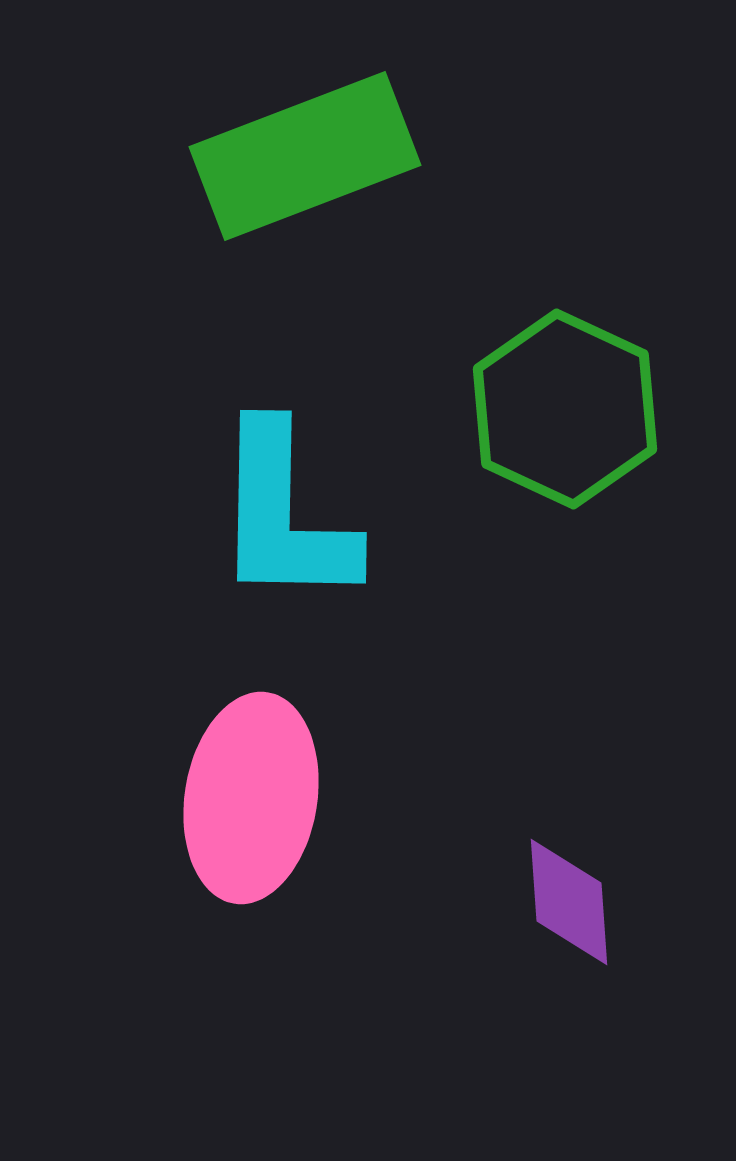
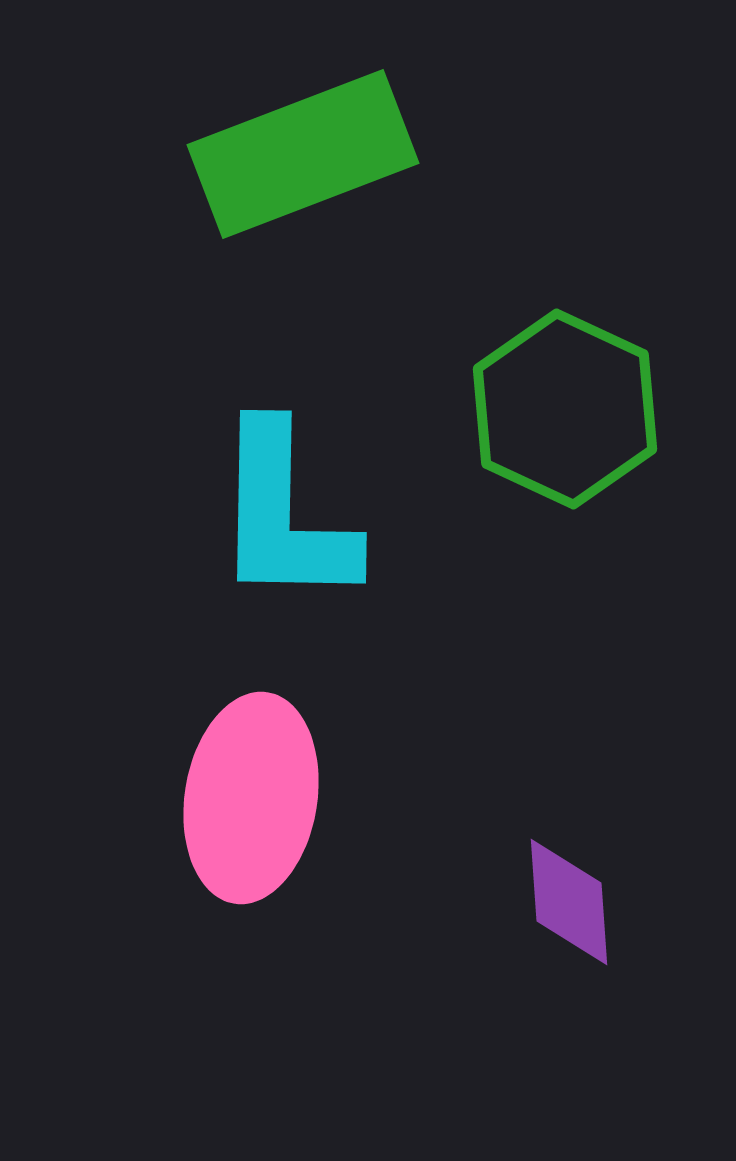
green rectangle: moved 2 px left, 2 px up
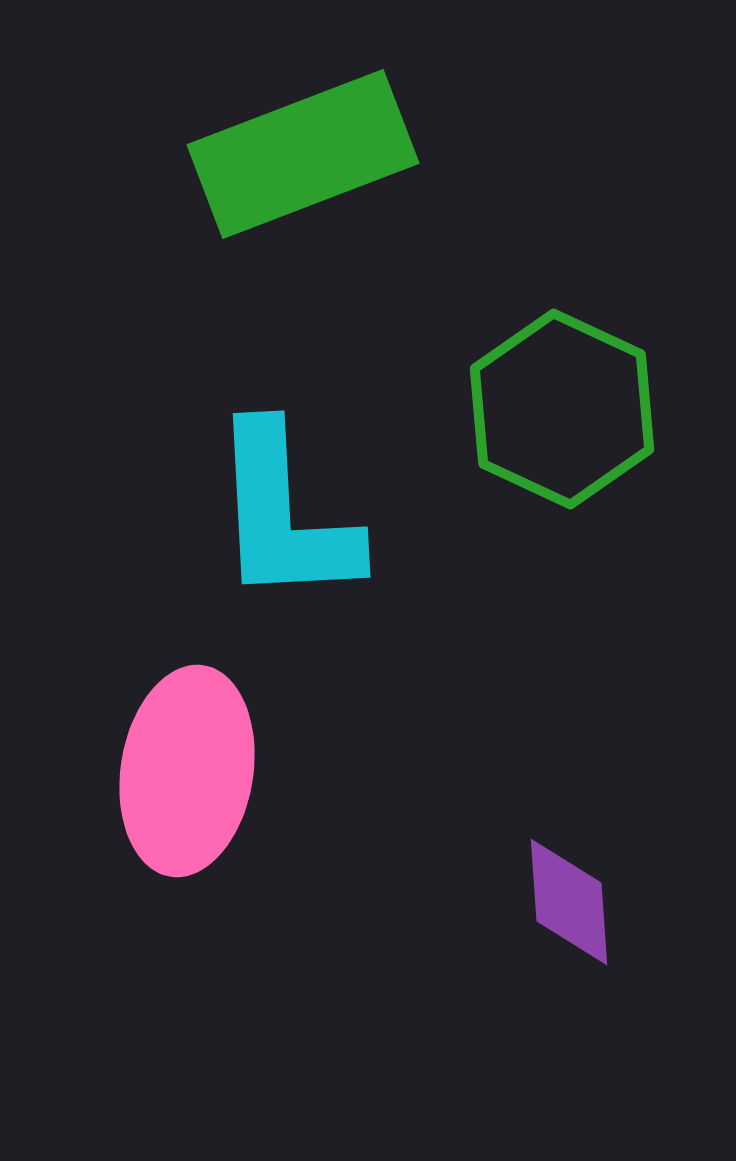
green hexagon: moved 3 px left
cyan L-shape: rotated 4 degrees counterclockwise
pink ellipse: moved 64 px left, 27 px up
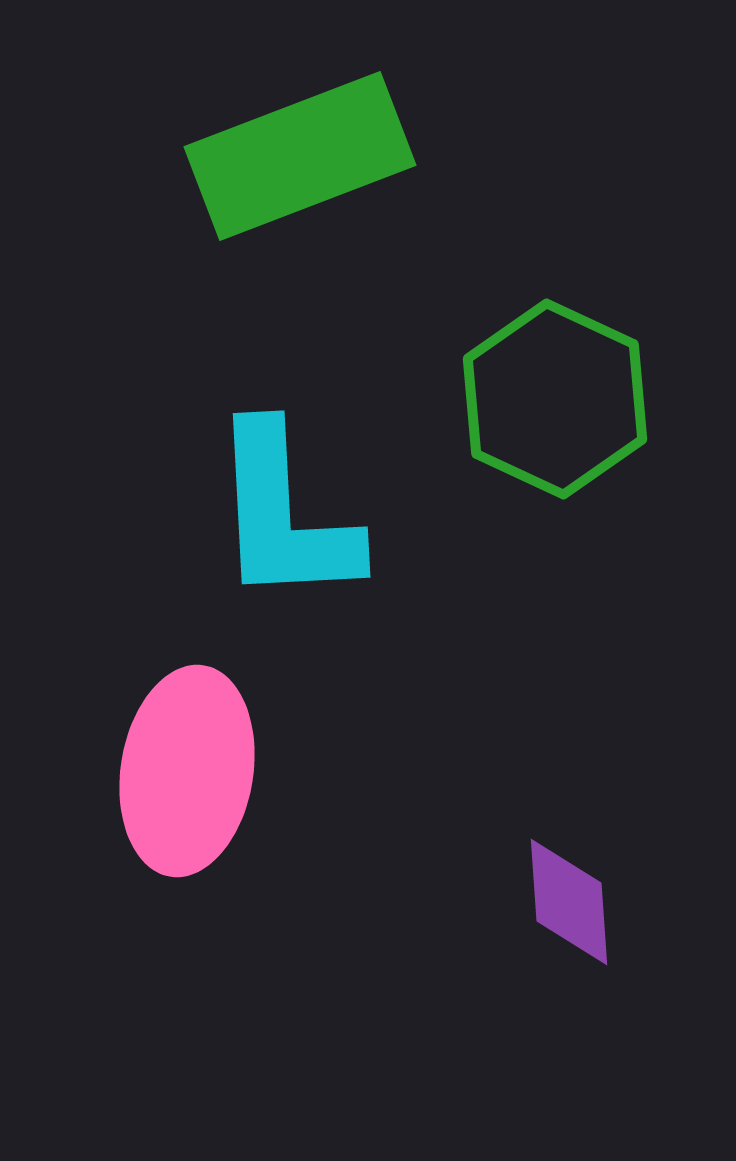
green rectangle: moved 3 px left, 2 px down
green hexagon: moved 7 px left, 10 px up
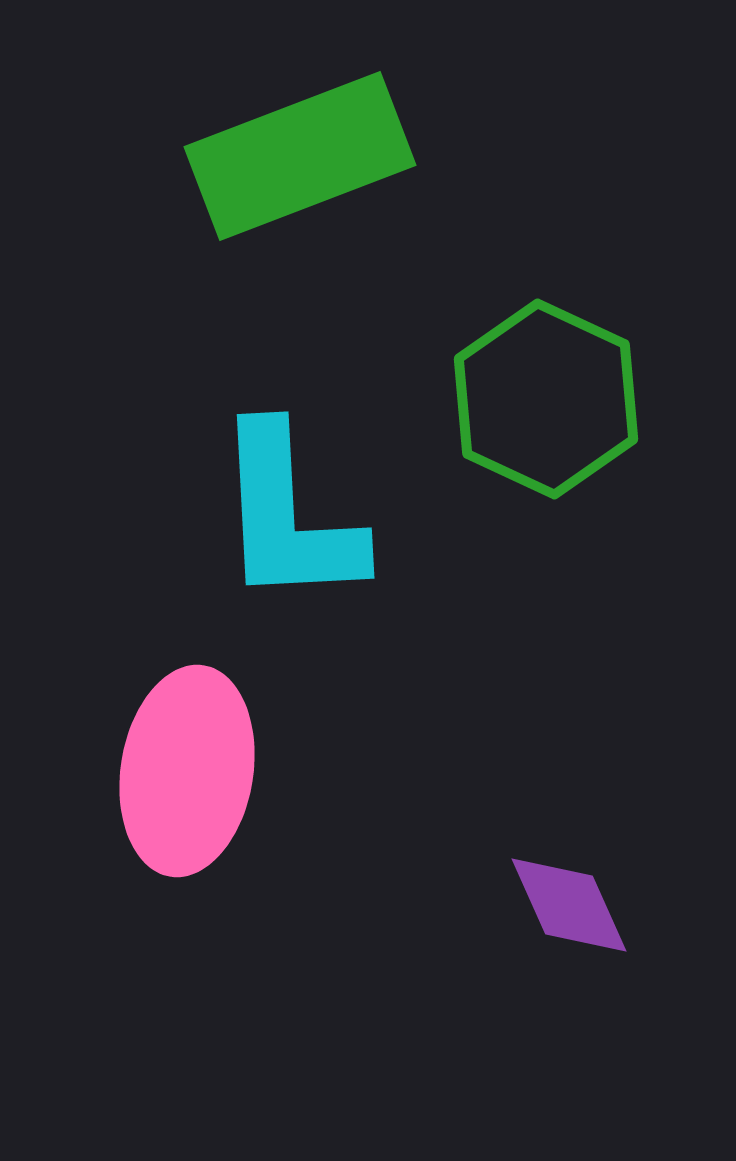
green hexagon: moved 9 px left
cyan L-shape: moved 4 px right, 1 px down
purple diamond: moved 3 px down; rotated 20 degrees counterclockwise
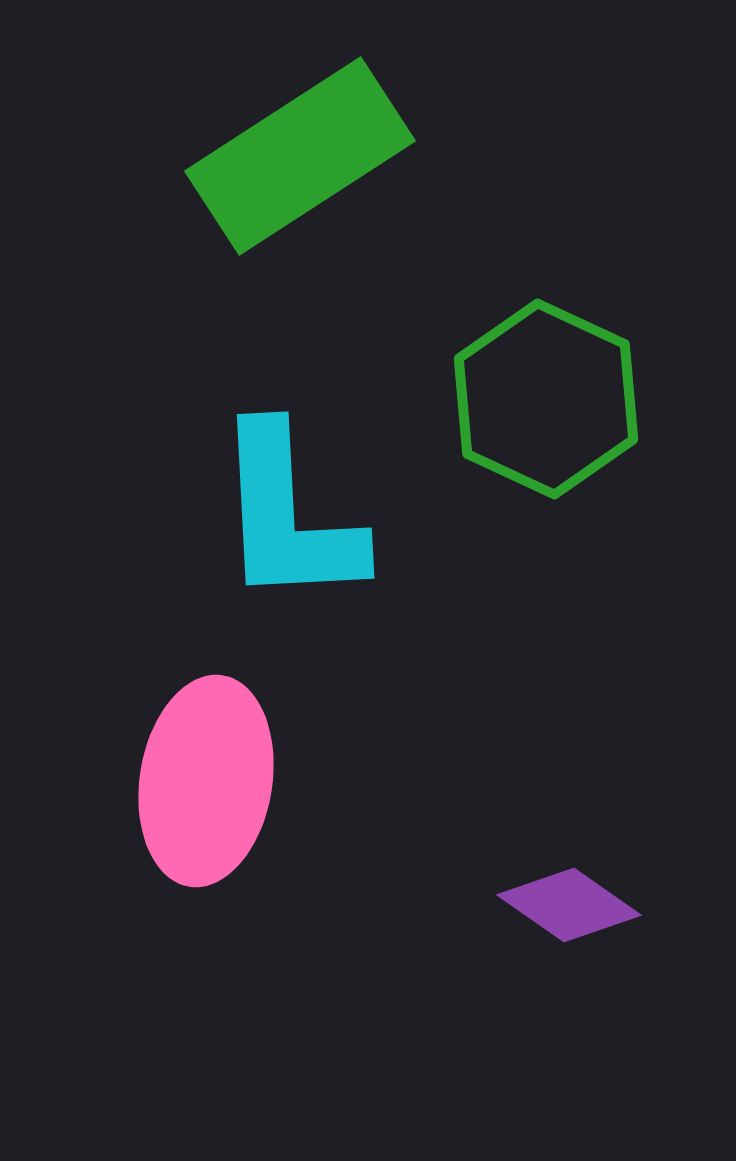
green rectangle: rotated 12 degrees counterclockwise
pink ellipse: moved 19 px right, 10 px down
purple diamond: rotated 31 degrees counterclockwise
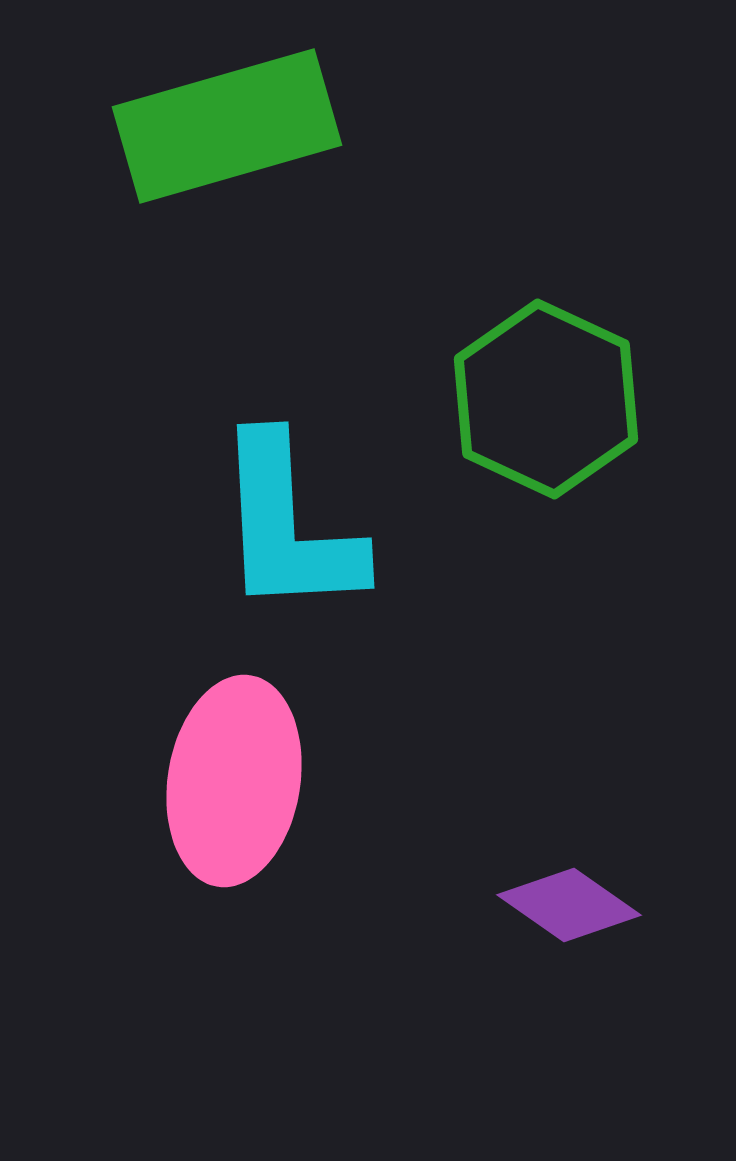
green rectangle: moved 73 px left, 30 px up; rotated 17 degrees clockwise
cyan L-shape: moved 10 px down
pink ellipse: moved 28 px right
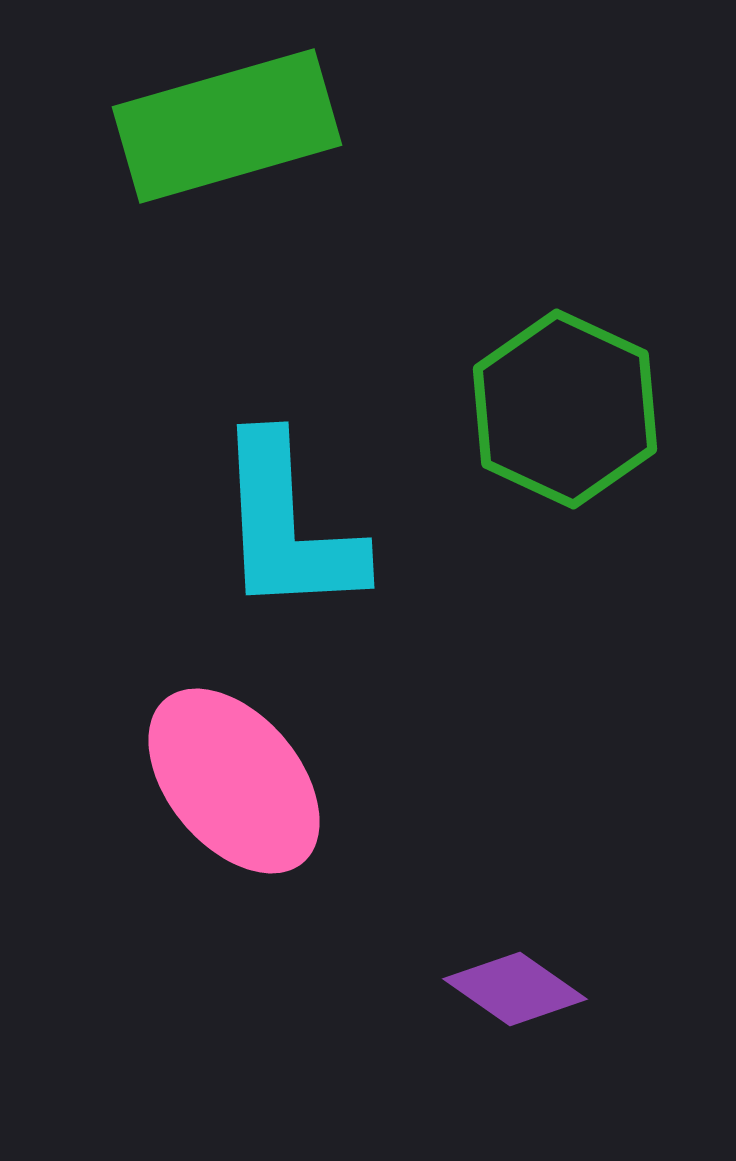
green hexagon: moved 19 px right, 10 px down
pink ellipse: rotated 49 degrees counterclockwise
purple diamond: moved 54 px left, 84 px down
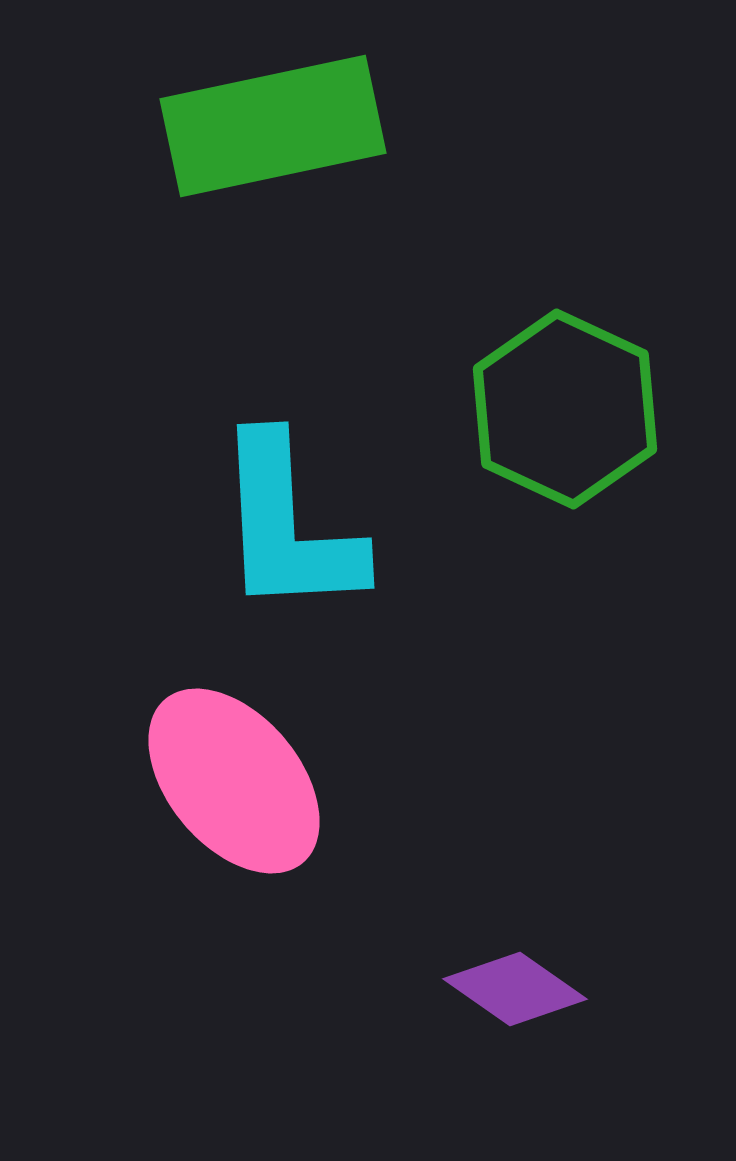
green rectangle: moved 46 px right; rotated 4 degrees clockwise
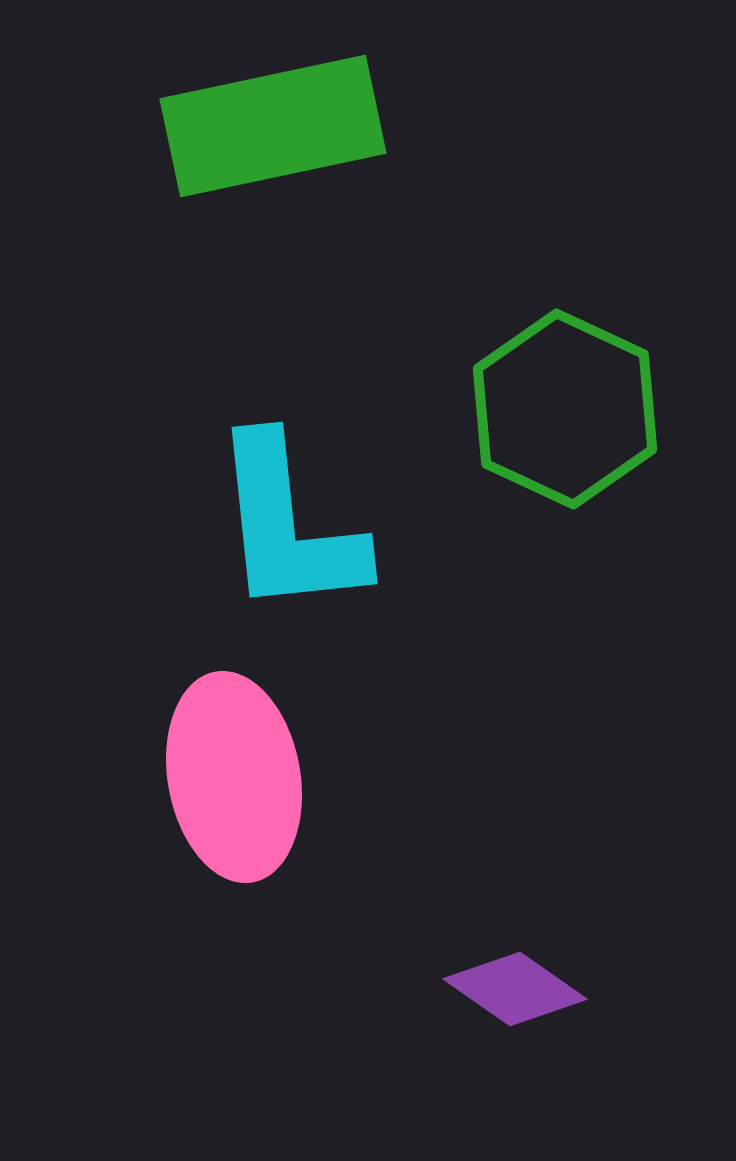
cyan L-shape: rotated 3 degrees counterclockwise
pink ellipse: moved 4 px up; rotated 30 degrees clockwise
